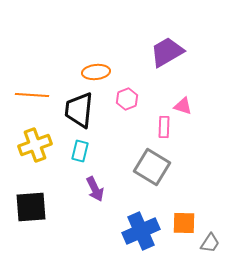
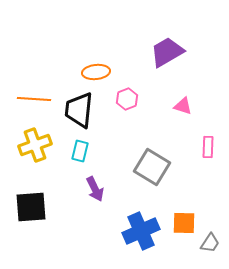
orange line: moved 2 px right, 4 px down
pink rectangle: moved 44 px right, 20 px down
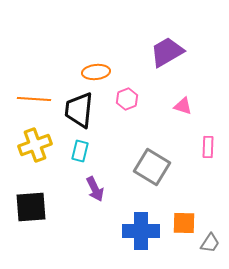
blue cross: rotated 24 degrees clockwise
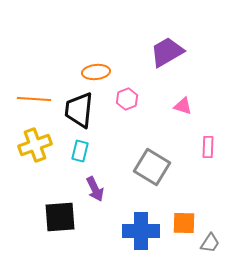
black square: moved 29 px right, 10 px down
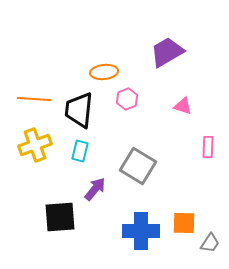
orange ellipse: moved 8 px right
gray square: moved 14 px left, 1 px up
purple arrow: rotated 115 degrees counterclockwise
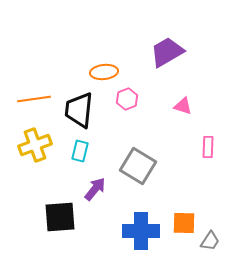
orange line: rotated 12 degrees counterclockwise
gray trapezoid: moved 2 px up
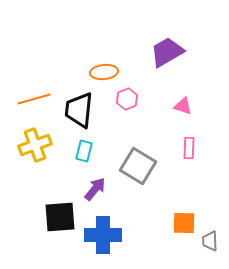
orange line: rotated 8 degrees counterclockwise
pink rectangle: moved 19 px left, 1 px down
cyan rectangle: moved 4 px right
blue cross: moved 38 px left, 4 px down
gray trapezoid: rotated 145 degrees clockwise
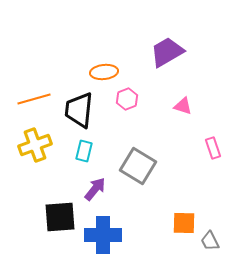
pink rectangle: moved 24 px right; rotated 20 degrees counterclockwise
gray trapezoid: rotated 25 degrees counterclockwise
